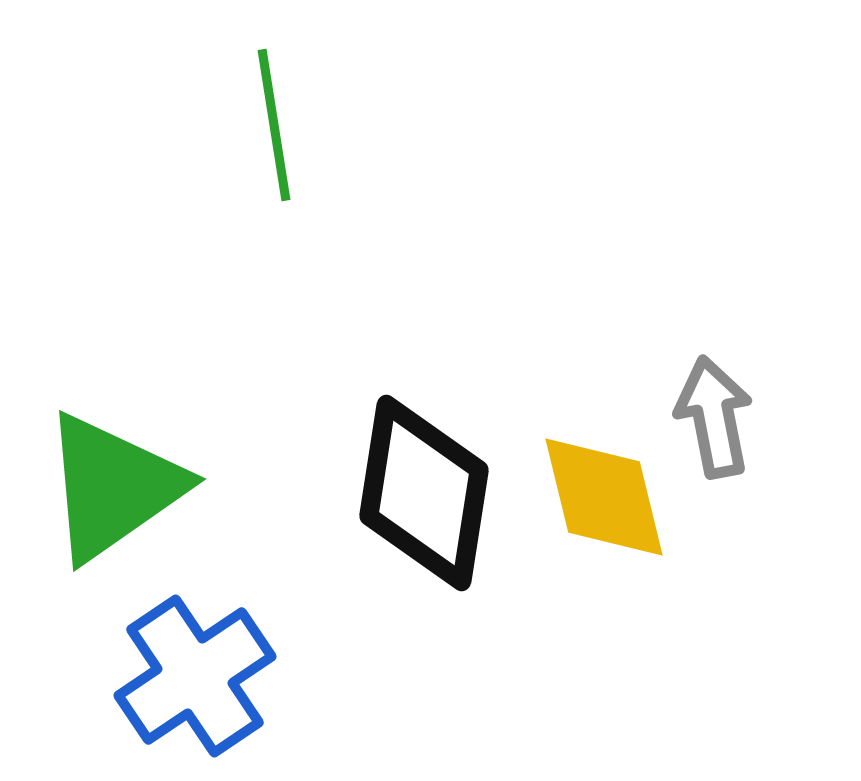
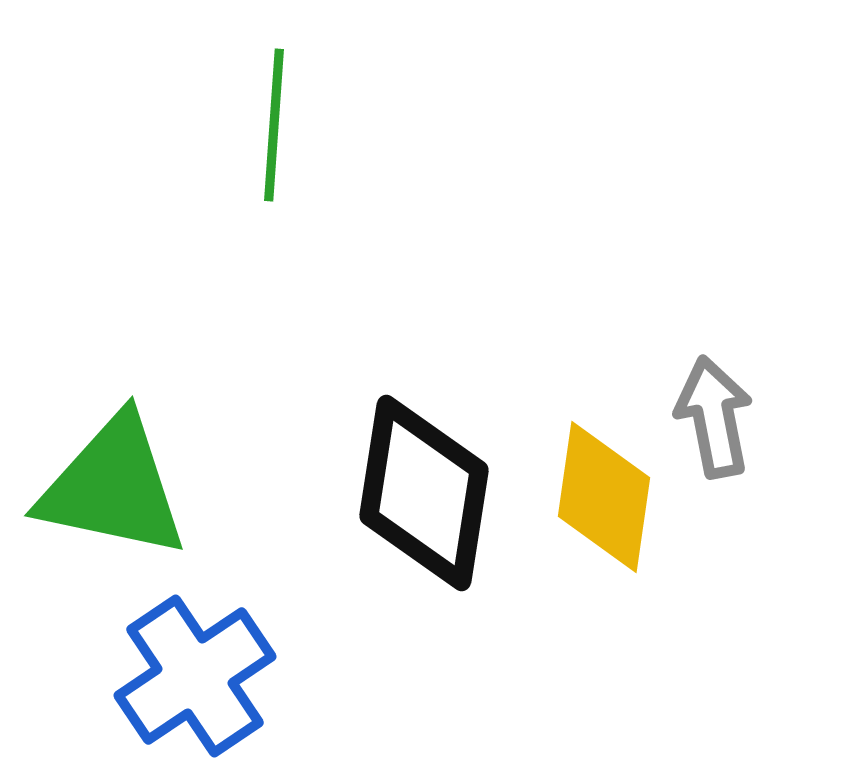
green line: rotated 13 degrees clockwise
green triangle: rotated 47 degrees clockwise
yellow diamond: rotated 22 degrees clockwise
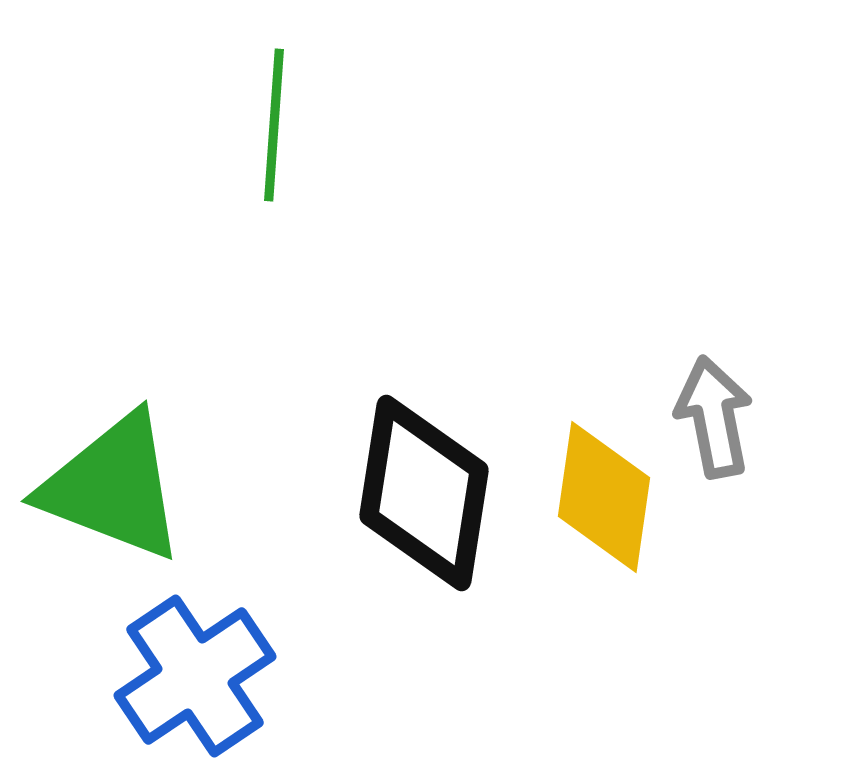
green triangle: rotated 9 degrees clockwise
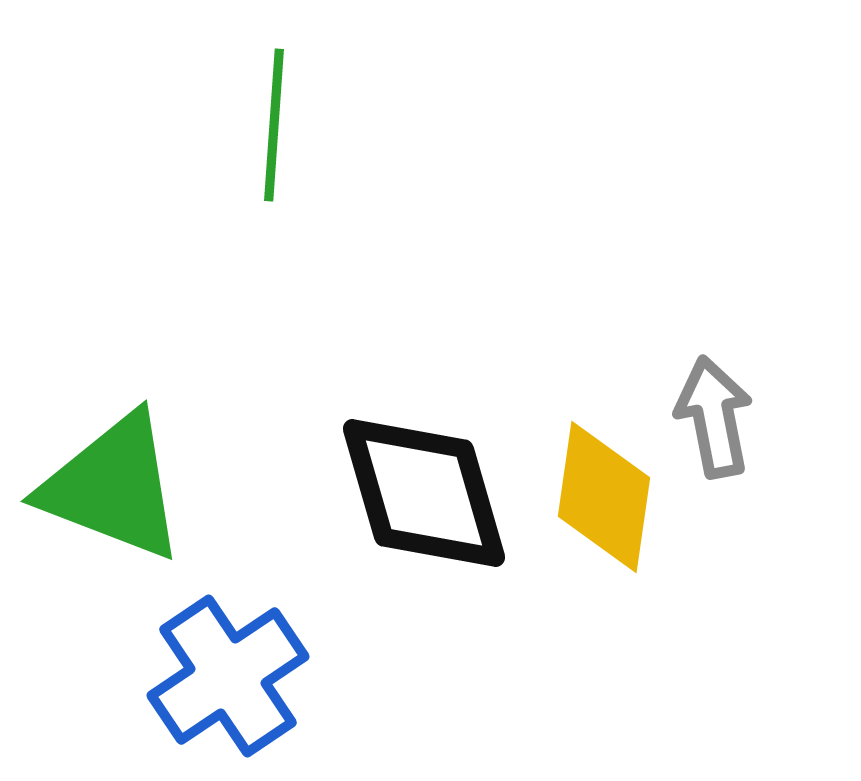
black diamond: rotated 25 degrees counterclockwise
blue cross: moved 33 px right
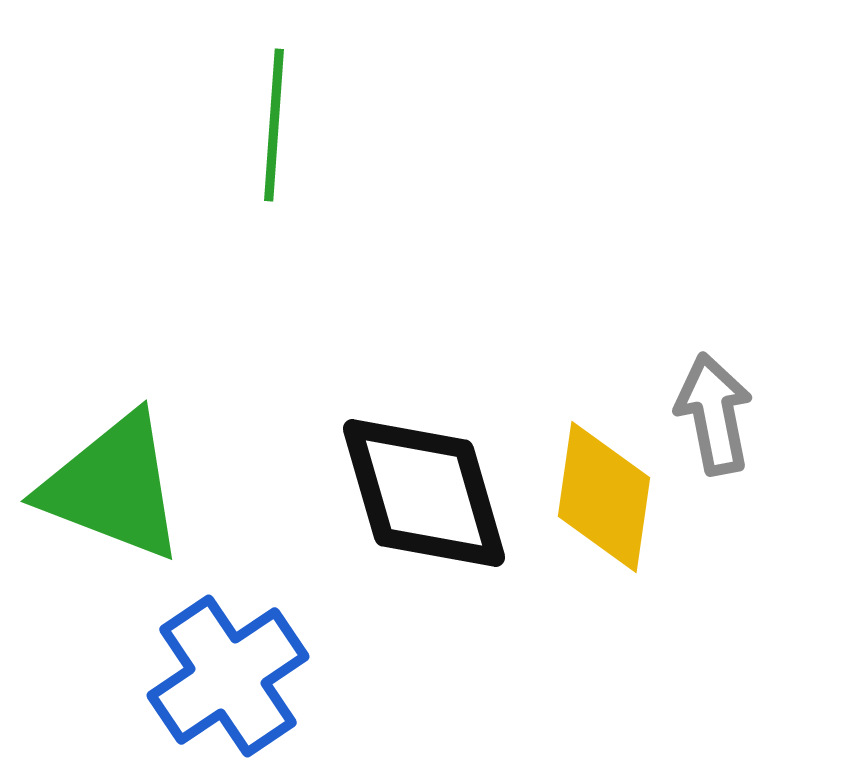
gray arrow: moved 3 px up
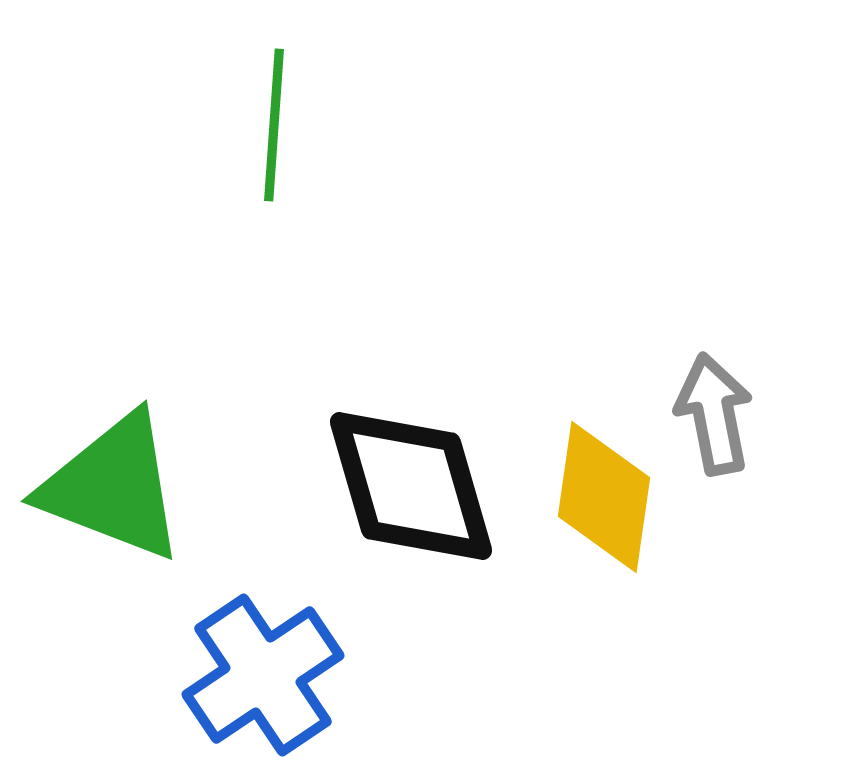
black diamond: moved 13 px left, 7 px up
blue cross: moved 35 px right, 1 px up
